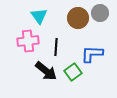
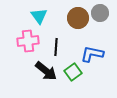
blue L-shape: rotated 10 degrees clockwise
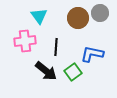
pink cross: moved 3 px left
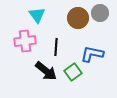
cyan triangle: moved 2 px left, 1 px up
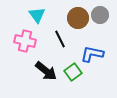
gray circle: moved 2 px down
pink cross: rotated 20 degrees clockwise
black line: moved 4 px right, 8 px up; rotated 30 degrees counterclockwise
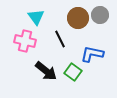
cyan triangle: moved 1 px left, 2 px down
green square: rotated 18 degrees counterclockwise
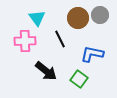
cyan triangle: moved 1 px right, 1 px down
pink cross: rotated 15 degrees counterclockwise
green square: moved 6 px right, 7 px down
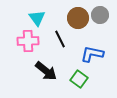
pink cross: moved 3 px right
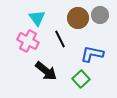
pink cross: rotated 30 degrees clockwise
green square: moved 2 px right; rotated 12 degrees clockwise
